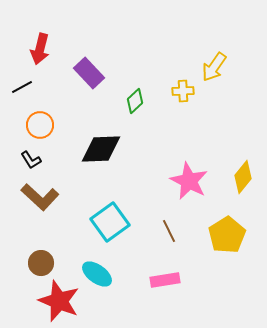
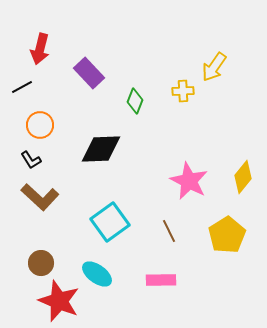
green diamond: rotated 25 degrees counterclockwise
pink rectangle: moved 4 px left; rotated 8 degrees clockwise
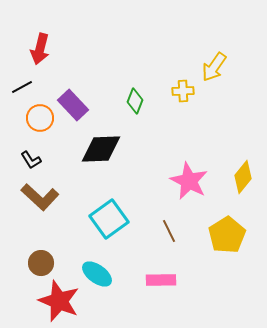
purple rectangle: moved 16 px left, 32 px down
orange circle: moved 7 px up
cyan square: moved 1 px left, 3 px up
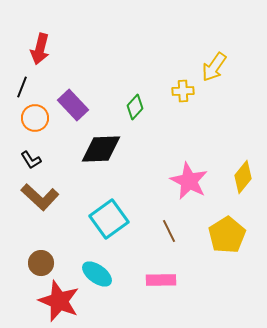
black line: rotated 40 degrees counterclockwise
green diamond: moved 6 px down; rotated 20 degrees clockwise
orange circle: moved 5 px left
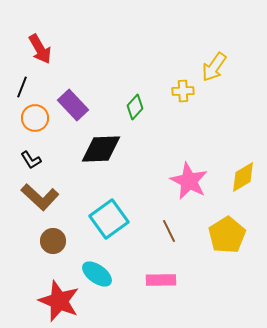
red arrow: rotated 44 degrees counterclockwise
yellow diamond: rotated 20 degrees clockwise
brown circle: moved 12 px right, 22 px up
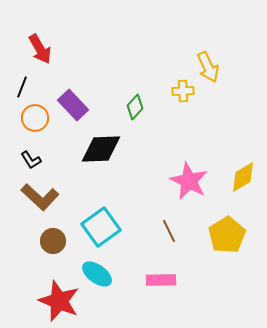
yellow arrow: moved 6 px left; rotated 60 degrees counterclockwise
cyan square: moved 8 px left, 8 px down
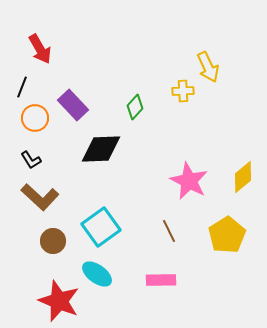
yellow diamond: rotated 8 degrees counterclockwise
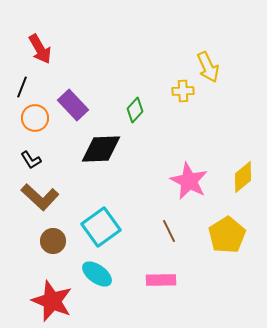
green diamond: moved 3 px down
red star: moved 7 px left
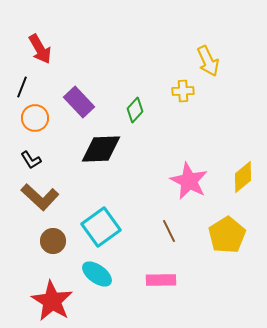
yellow arrow: moved 6 px up
purple rectangle: moved 6 px right, 3 px up
red star: rotated 9 degrees clockwise
